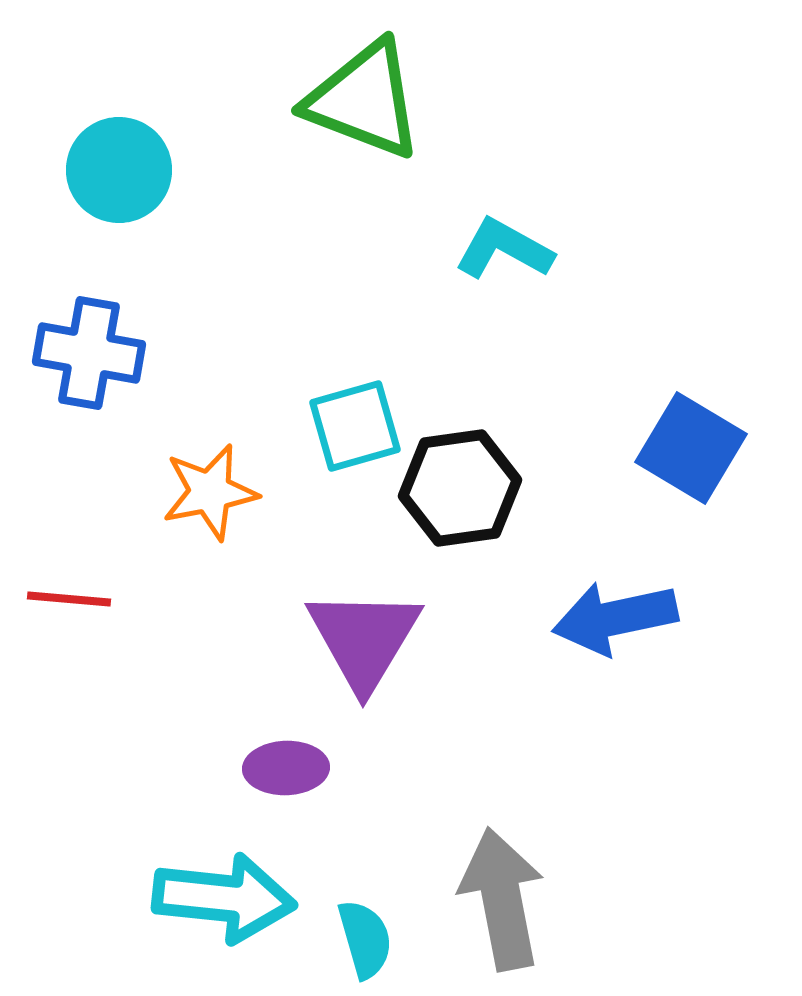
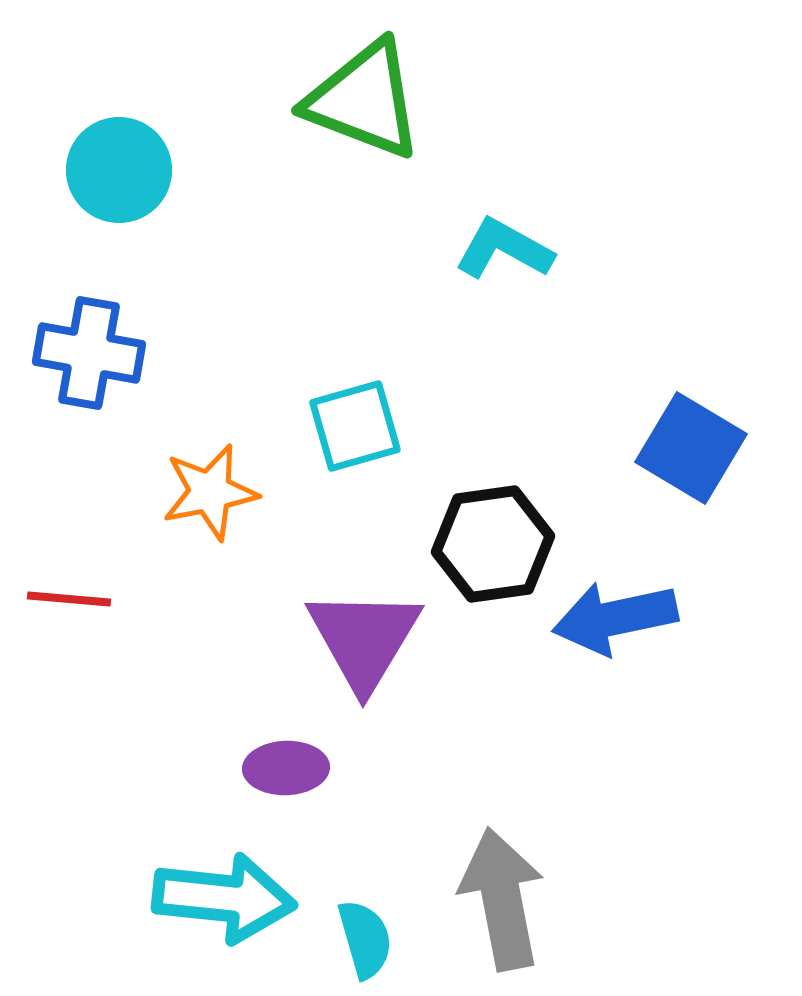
black hexagon: moved 33 px right, 56 px down
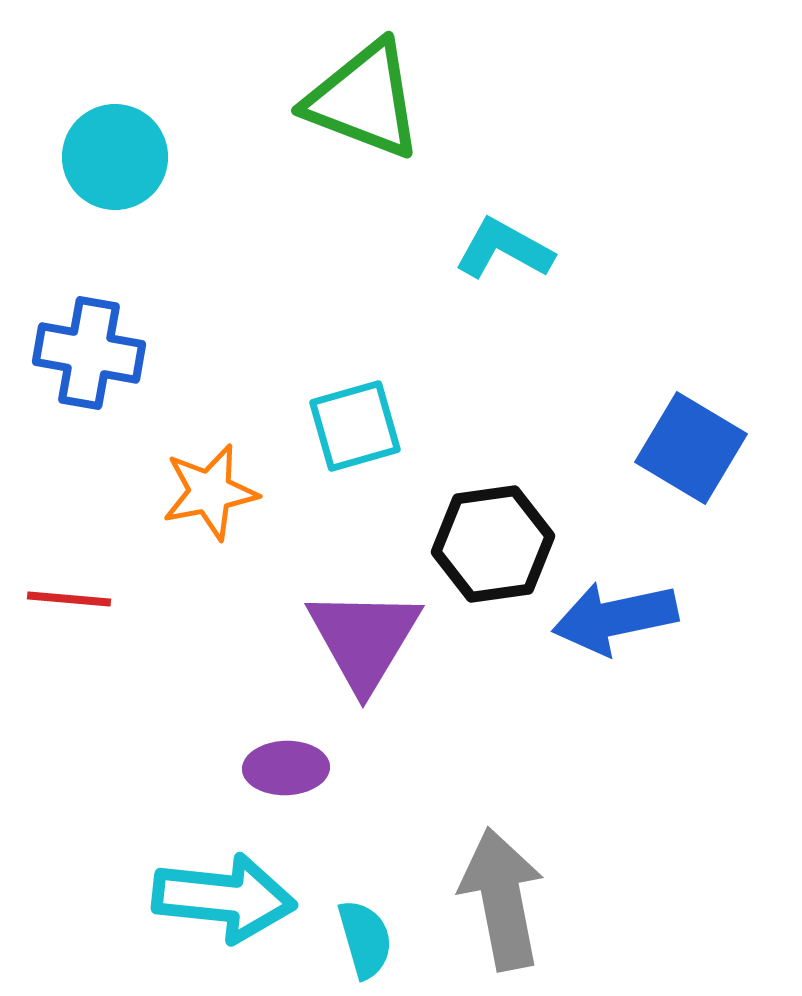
cyan circle: moved 4 px left, 13 px up
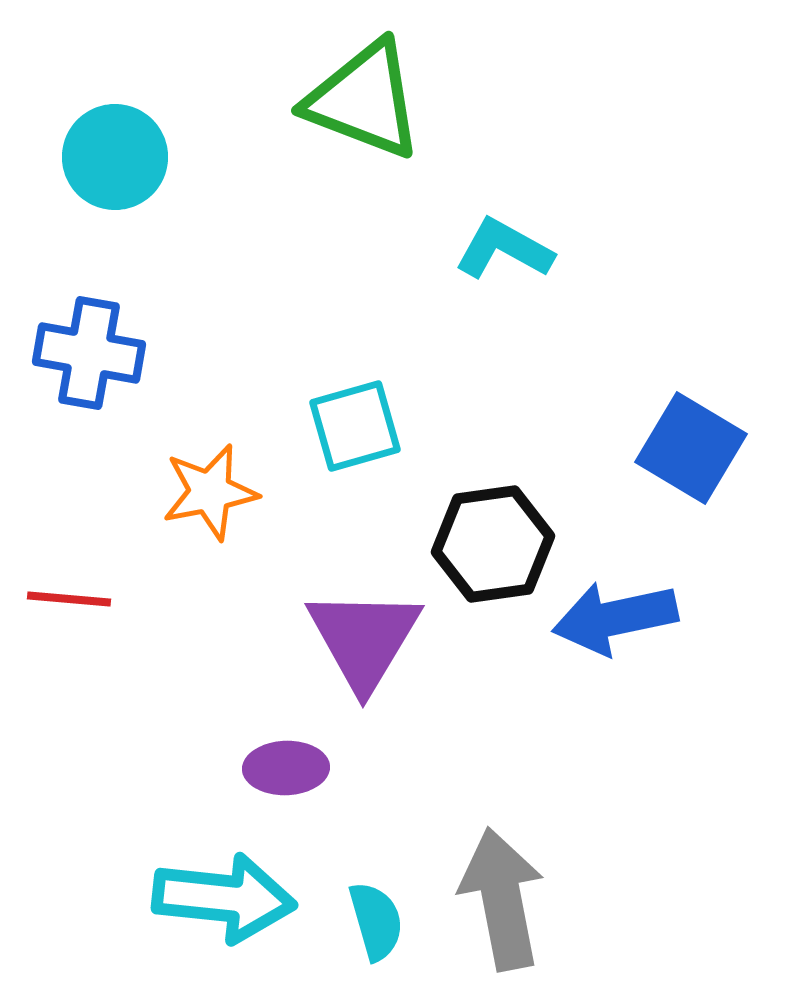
cyan semicircle: moved 11 px right, 18 px up
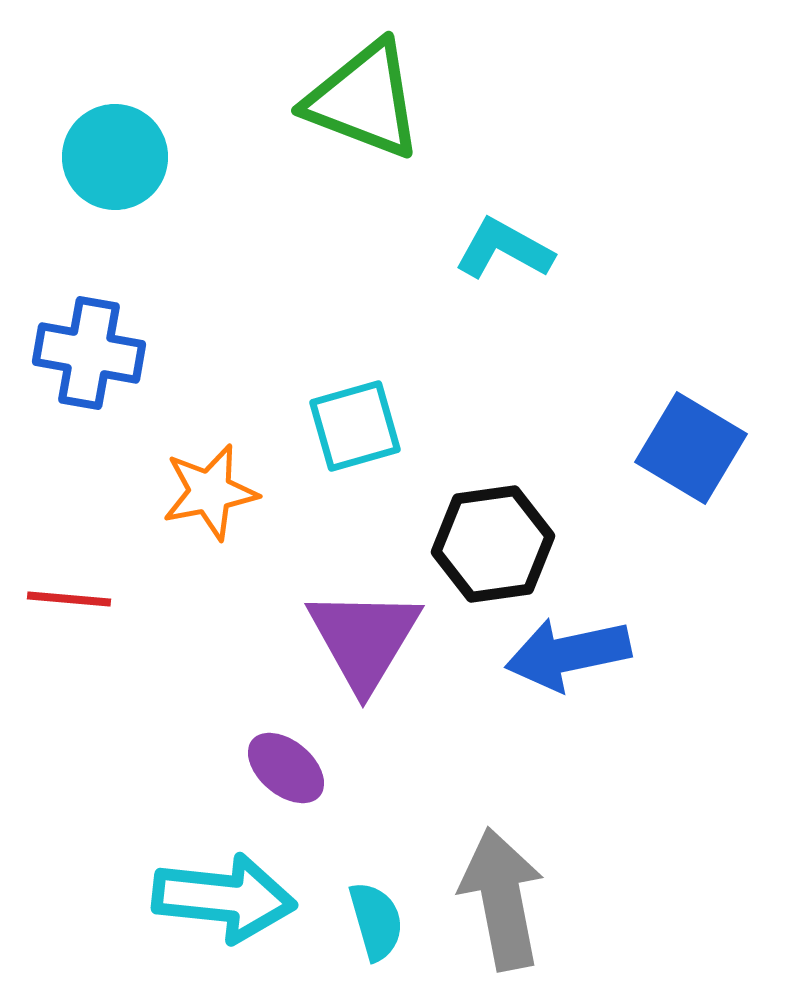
blue arrow: moved 47 px left, 36 px down
purple ellipse: rotated 42 degrees clockwise
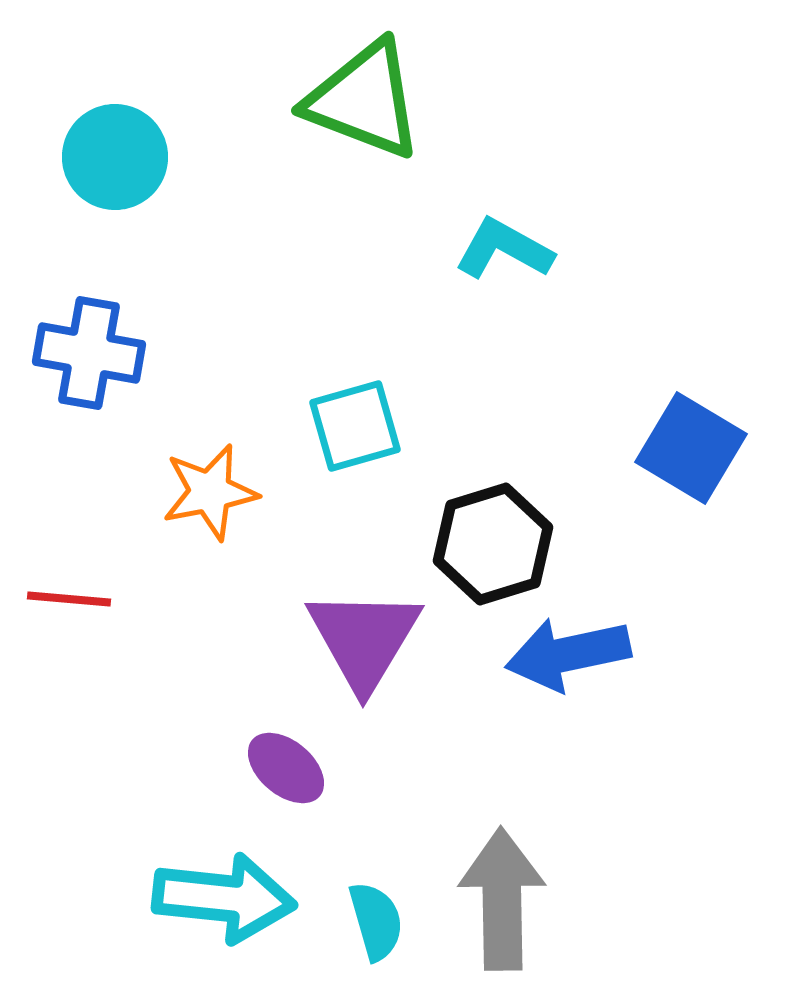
black hexagon: rotated 9 degrees counterclockwise
gray arrow: rotated 10 degrees clockwise
